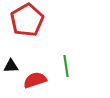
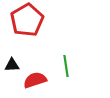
black triangle: moved 1 px right, 1 px up
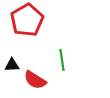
green line: moved 4 px left, 6 px up
red semicircle: rotated 130 degrees counterclockwise
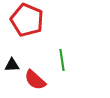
red pentagon: rotated 20 degrees counterclockwise
red semicircle: rotated 10 degrees clockwise
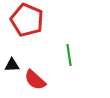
green line: moved 7 px right, 5 px up
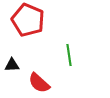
red pentagon: moved 1 px right
red semicircle: moved 4 px right, 3 px down
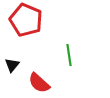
red pentagon: moved 2 px left
black triangle: rotated 49 degrees counterclockwise
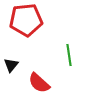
red pentagon: rotated 28 degrees counterclockwise
black triangle: moved 1 px left
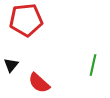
green line: moved 24 px right, 10 px down; rotated 20 degrees clockwise
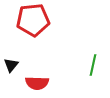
red pentagon: moved 7 px right
red semicircle: moved 2 px left; rotated 40 degrees counterclockwise
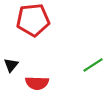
green line: rotated 45 degrees clockwise
